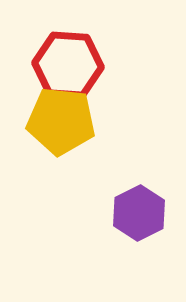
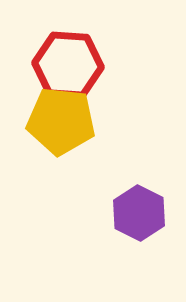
purple hexagon: rotated 6 degrees counterclockwise
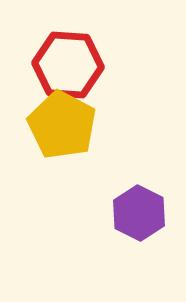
yellow pentagon: moved 1 px right, 4 px down; rotated 22 degrees clockwise
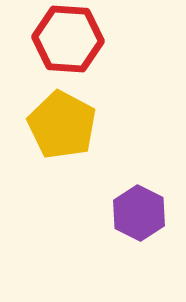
red hexagon: moved 26 px up
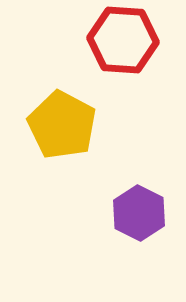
red hexagon: moved 55 px right, 1 px down
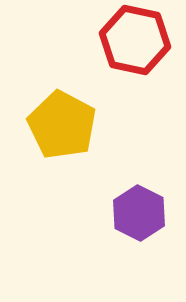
red hexagon: moved 12 px right; rotated 8 degrees clockwise
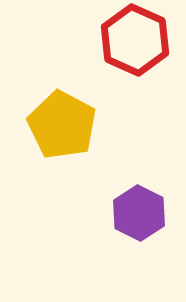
red hexagon: rotated 12 degrees clockwise
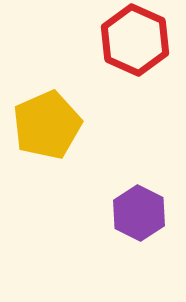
yellow pentagon: moved 15 px left; rotated 20 degrees clockwise
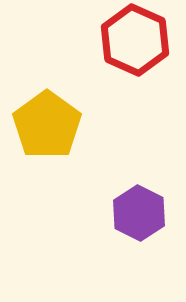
yellow pentagon: rotated 12 degrees counterclockwise
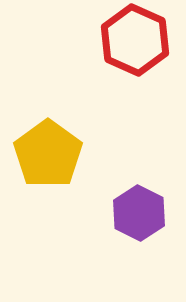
yellow pentagon: moved 1 px right, 29 px down
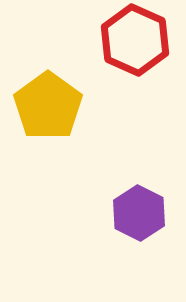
yellow pentagon: moved 48 px up
